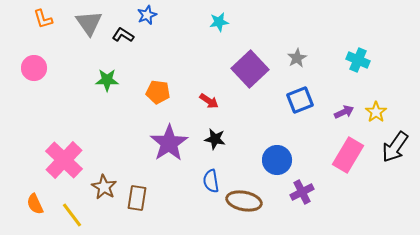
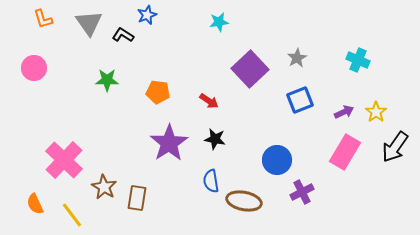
pink rectangle: moved 3 px left, 3 px up
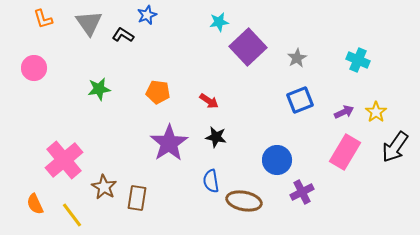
purple square: moved 2 px left, 22 px up
green star: moved 8 px left, 9 px down; rotated 10 degrees counterclockwise
black star: moved 1 px right, 2 px up
pink cross: rotated 6 degrees clockwise
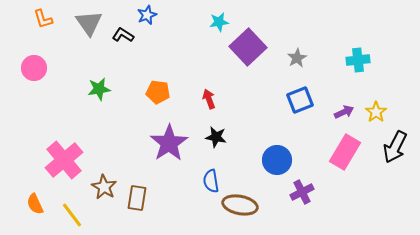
cyan cross: rotated 30 degrees counterclockwise
red arrow: moved 2 px up; rotated 144 degrees counterclockwise
black arrow: rotated 8 degrees counterclockwise
brown ellipse: moved 4 px left, 4 px down
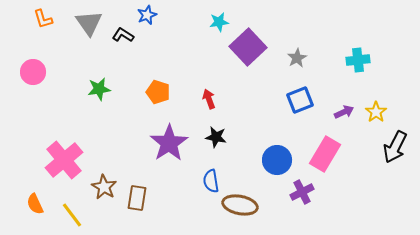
pink circle: moved 1 px left, 4 px down
orange pentagon: rotated 10 degrees clockwise
pink rectangle: moved 20 px left, 2 px down
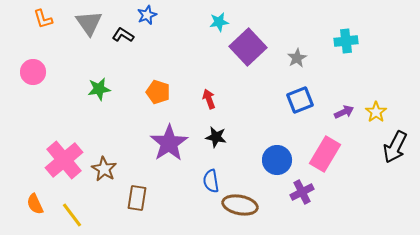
cyan cross: moved 12 px left, 19 px up
brown star: moved 18 px up
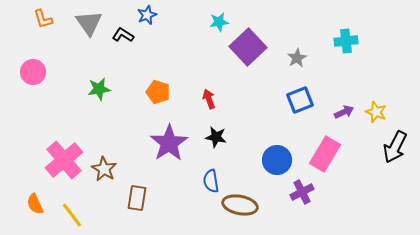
yellow star: rotated 15 degrees counterclockwise
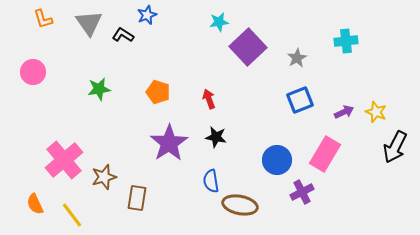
brown star: moved 8 px down; rotated 25 degrees clockwise
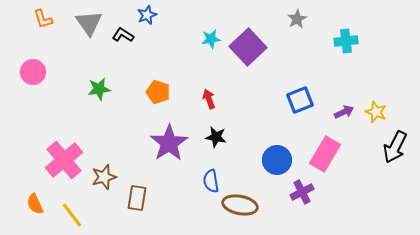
cyan star: moved 8 px left, 17 px down
gray star: moved 39 px up
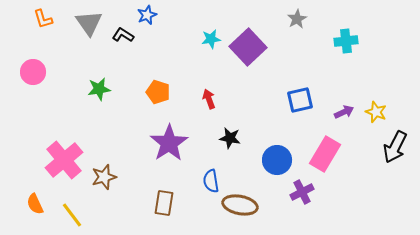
blue square: rotated 8 degrees clockwise
black star: moved 14 px right, 1 px down
brown rectangle: moved 27 px right, 5 px down
